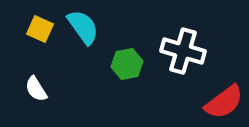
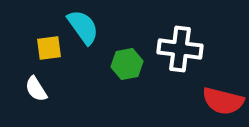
yellow square: moved 9 px right, 19 px down; rotated 32 degrees counterclockwise
white cross: moved 3 px left, 2 px up; rotated 9 degrees counterclockwise
red semicircle: moved 1 px left, 1 px up; rotated 51 degrees clockwise
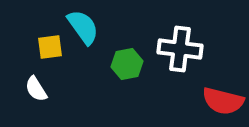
yellow square: moved 1 px right, 1 px up
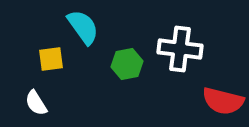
yellow square: moved 1 px right, 12 px down
white semicircle: moved 14 px down
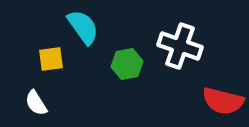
white cross: moved 3 px up; rotated 12 degrees clockwise
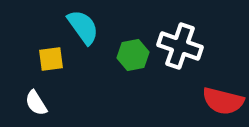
green hexagon: moved 6 px right, 9 px up
